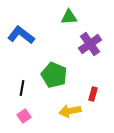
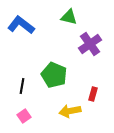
green triangle: rotated 18 degrees clockwise
blue L-shape: moved 10 px up
black line: moved 2 px up
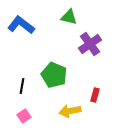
red rectangle: moved 2 px right, 1 px down
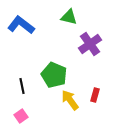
black line: rotated 21 degrees counterclockwise
yellow arrow: moved 11 px up; rotated 65 degrees clockwise
pink square: moved 3 px left
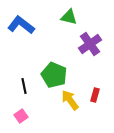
black line: moved 2 px right
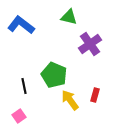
pink square: moved 2 px left
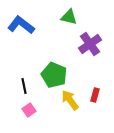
pink square: moved 10 px right, 6 px up
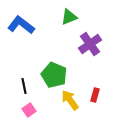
green triangle: rotated 36 degrees counterclockwise
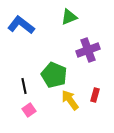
purple cross: moved 2 px left, 6 px down; rotated 15 degrees clockwise
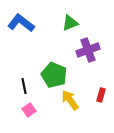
green triangle: moved 1 px right, 6 px down
blue L-shape: moved 2 px up
red rectangle: moved 6 px right
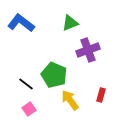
black line: moved 2 px right, 2 px up; rotated 42 degrees counterclockwise
pink square: moved 1 px up
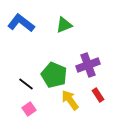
green triangle: moved 6 px left, 2 px down
purple cross: moved 15 px down
red rectangle: moved 3 px left; rotated 48 degrees counterclockwise
